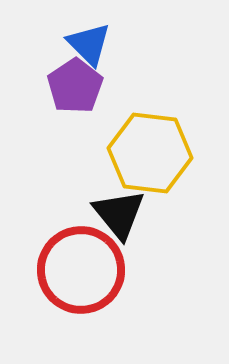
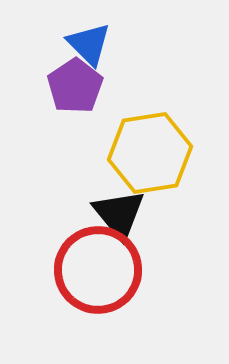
yellow hexagon: rotated 16 degrees counterclockwise
red circle: moved 17 px right
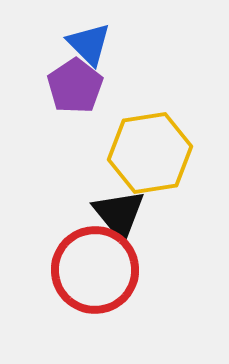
red circle: moved 3 px left
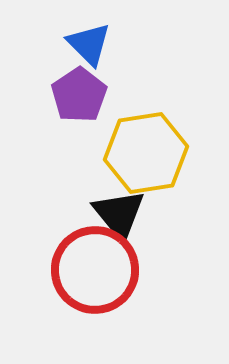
purple pentagon: moved 4 px right, 9 px down
yellow hexagon: moved 4 px left
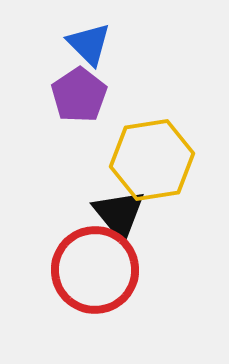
yellow hexagon: moved 6 px right, 7 px down
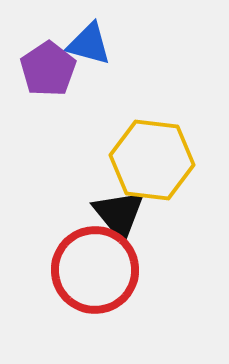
blue triangle: rotated 30 degrees counterclockwise
purple pentagon: moved 31 px left, 26 px up
yellow hexagon: rotated 16 degrees clockwise
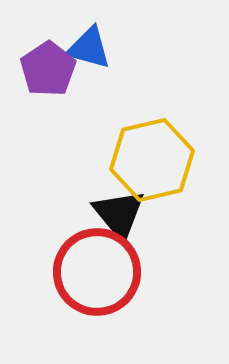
blue triangle: moved 4 px down
yellow hexagon: rotated 20 degrees counterclockwise
red circle: moved 2 px right, 2 px down
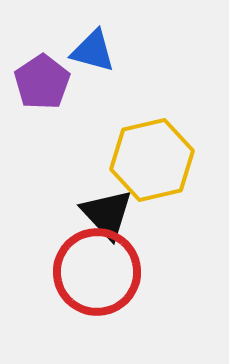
blue triangle: moved 4 px right, 3 px down
purple pentagon: moved 6 px left, 13 px down
black triangle: moved 12 px left; rotated 4 degrees counterclockwise
